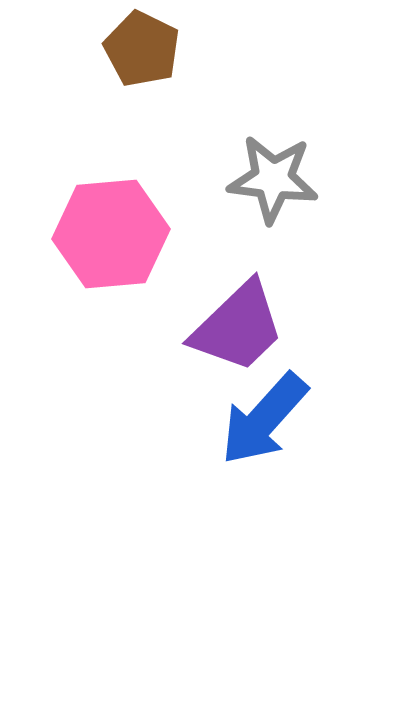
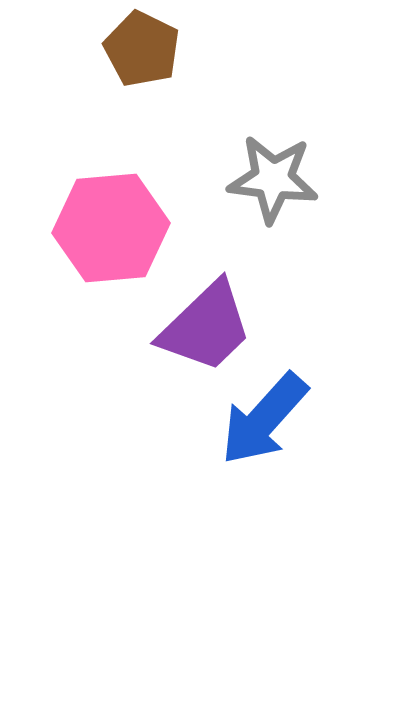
pink hexagon: moved 6 px up
purple trapezoid: moved 32 px left
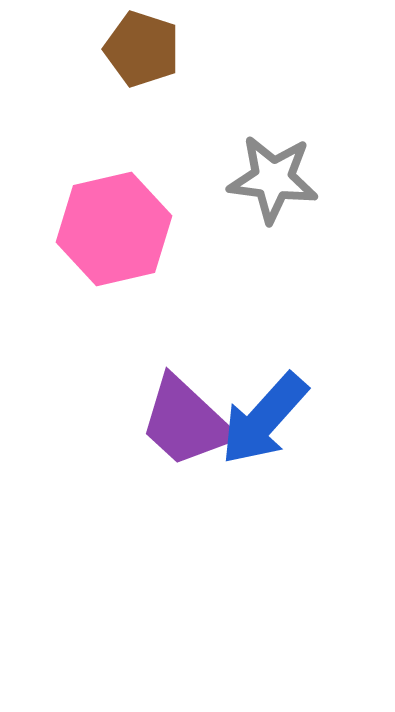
brown pentagon: rotated 8 degrees counterclockwise
pink hexagon: moved 3 px right, 1 px down; rotated 8 degrees counterclockwise
purple trapezoid: moved 20 px left, 95 px down; rotated 87 degrees clockwise
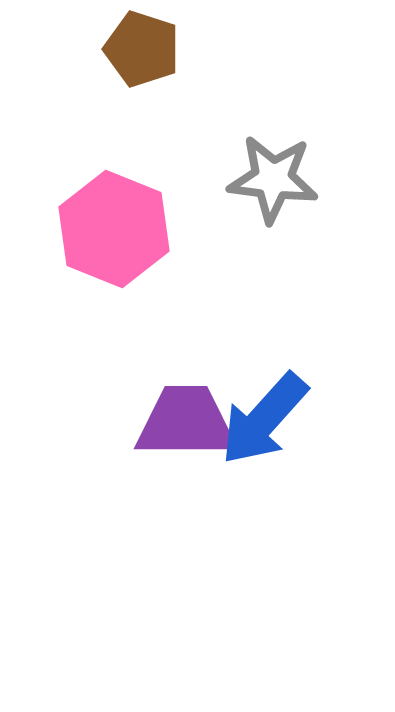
pink hexagon: rotated 25 degrees counterclockwise
purple trapezoid: rotated 137 degrees clockwise
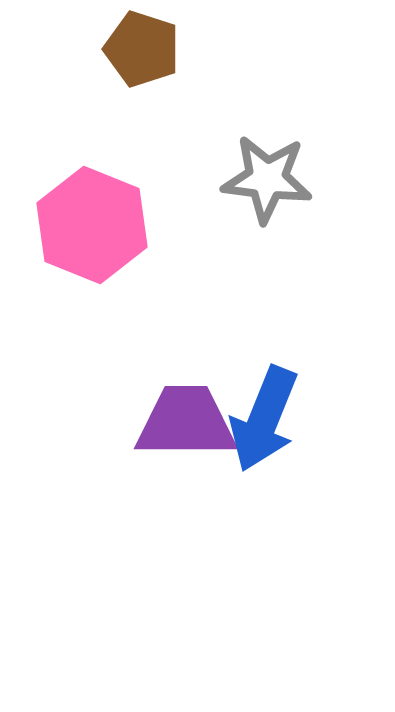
gray star: moved 6 px left
pink hexagon: moved 22 px left, 4 px up
blue arrow: rotated 20 degrees counterclockwise
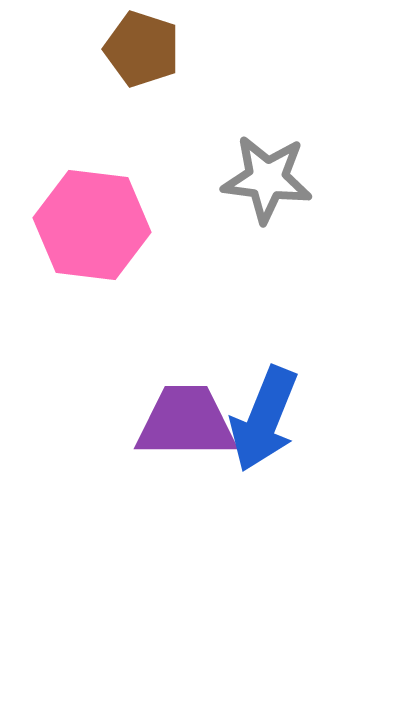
pink hexagon: rotated 15 degrees counterclockwise
